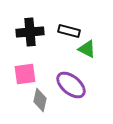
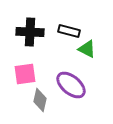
black cross: rotated 8 degrees clockwise
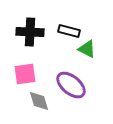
gray diamond: moved 1 px left, 1 px down; rotated 30 degrees counterclockwise
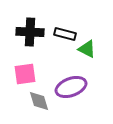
black rectangle: moved 4 px left, 3 px down
purple ellipse: moved 2 px down; rotated 60 degrees counterclockwise
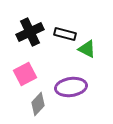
black cross: rotated 28 degrees counterclockwise
pink square: rotated 20 degrees counterclockwise
purple ellipse: rotated 12 degrees clockwise
gray diamond: moved 1 px left, 3 px down; rotated 60 degrees clockwise
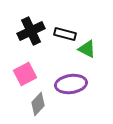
black cross: moved 1 px right, 1 px up
purple ellipse: moved 3 px up
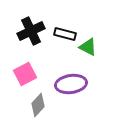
green triangle: moved 1 px right, 2 px up
gray diamond: moved 1 px down
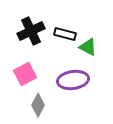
purple ellipse: moved 2 px right, 4 px up
gray diamond: rotated 15 degrees counterclockwise
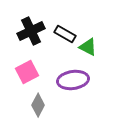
black rectangle: rotated 15 degrees clockwise
pink square: moved 2 px right, 2 px up
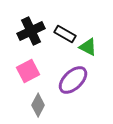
pink square: moved 1 px right, 1 px up
purple ellipse: rotated 36 degrees counterclockwise
